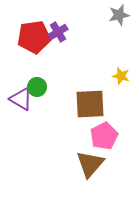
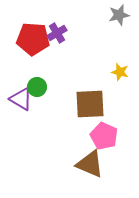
purple cross: moved 1 px left, 1 px down
red pentagon: moved 1 px left, 2 px down; rotated 12 degrees clockwise
yellow star: moved 1 px left, 4 px up
pink pentagon: rotated 20 degrees counterclockwise
brown triangle: rotated 48 degrees counterclockwise
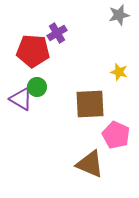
red pentagon: moved 12 px down
yellow star: moved 1 px left
pink pentagon: moved 12 px right, 1 px up
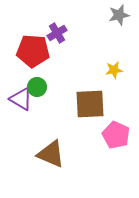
yellow star: moved 5 px left, 2 px up; rotated 24 degrees counterclockwise
brown triangle: moved 39 px left, 10 px up
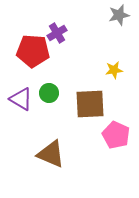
green circle: moved 12 px right, 6 px down
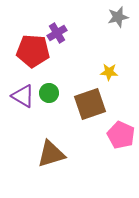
gray star: moved 1 px left, 2 px down
yellow star: moved 5 px left, 2 px down; rotated 12 degrees clockwise
purple triangle: moved 2 px right, 3 px up
brown square: rotated 16 degrees counterclockwise
pink pentagon: moved 5 px right
brown triangle: rotated 40 degrees counterclockwise
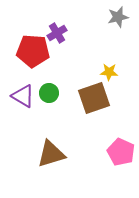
brown square: moved 4 px right, 6 px up
pink pentagon: moved 17 px down
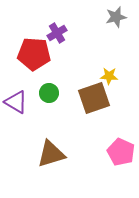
gray star: moved 2 px left
red pentagon: moved 1 px right, 3 px down
yellow star: moved 4 px down
purple triangle: moved 7 px left, 6 px down
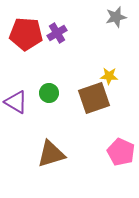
red pentagon: moved 8 px left, 20 px up
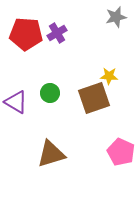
green circle: moved 1 px right
